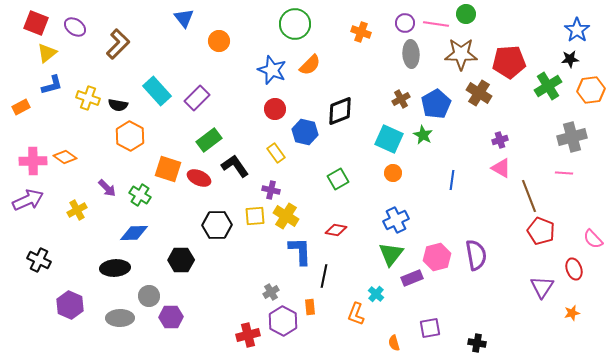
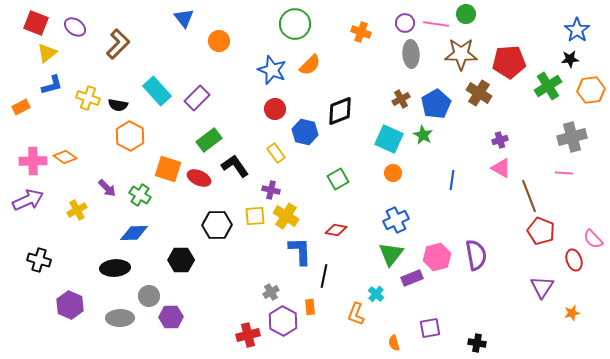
black cross at (39, 260): rotated 10 degrees counterclockwise
red ellipse at (574, 269): moved 9 px up
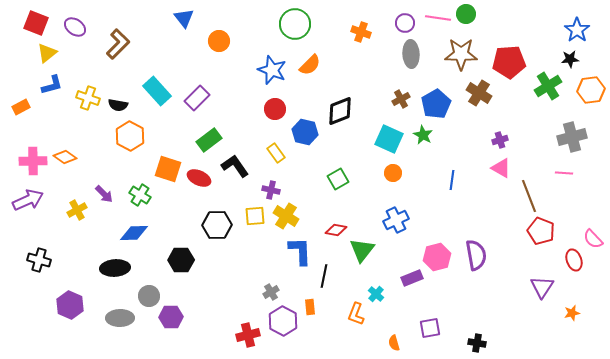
pink line at (436, 24): moved 2 px right, 6 px up
purple arrow at (107, 188): moved 3 px left, 6 px down
green triangle at (391, 254): moved 29 px left, 4 px up
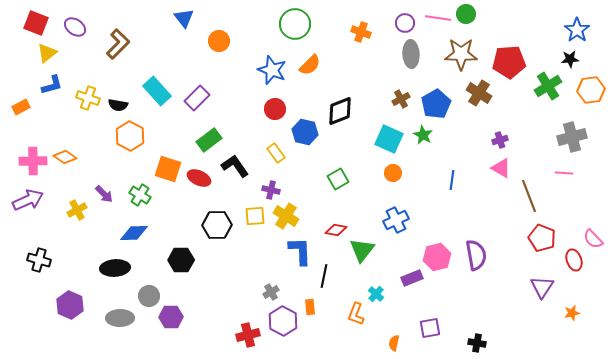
red pentagon at (541, 231): moved 1 px right, 7 px down
orange semicircle at (394, 343): rotated 28 degrees clockwise
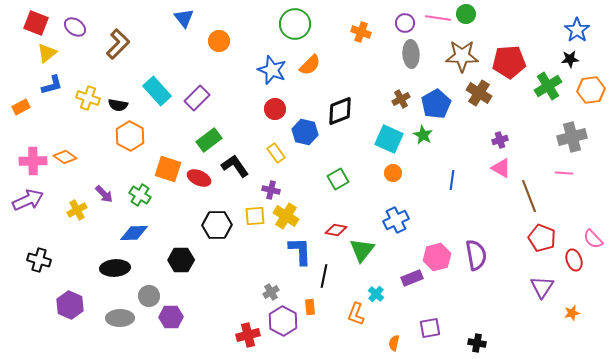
brown star at (461, 54): moved 1 px right, 2 px down
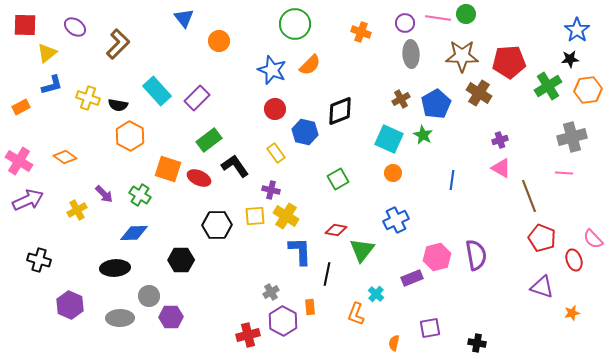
red square at (36, 23): moved 11 px left, 2 px down; rotated 20 degrees counterclockwise
orange hexagon at (591, 90): moved 3 px left
pink cross at (33, 161): moved 14 px left; rotated 32 degrees clockwise
black line at (324, 276): moved 3 px right, 2 px up
purple triangle at (542, 287): rotated 45 degrees counterclockwise
